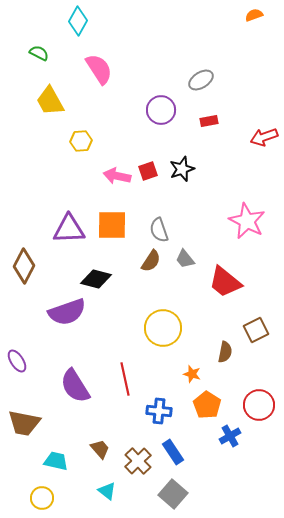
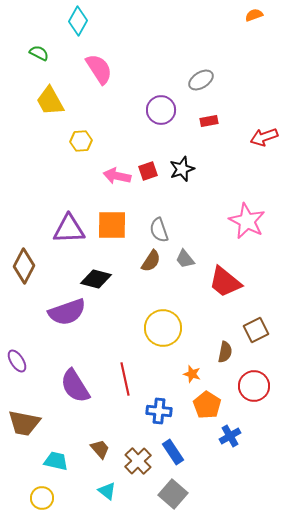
red circle at (259, 405): moved 5 px left, 19 px up
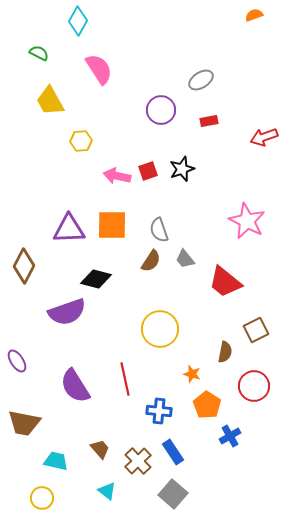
yellow circle at (163, 328): moved 3 px left, 1 px down
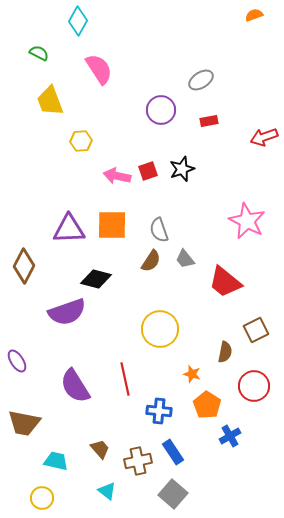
yellow trapezoid at (50, 101): rotated 8 degrees clockwise
brown cross at (138, 461): rotated 32 degrees clockwise
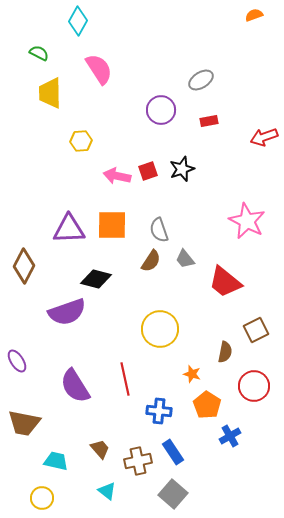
yellow trapezoid at (50, 101): moved 8 px up; rotated 20 degrees clockwise
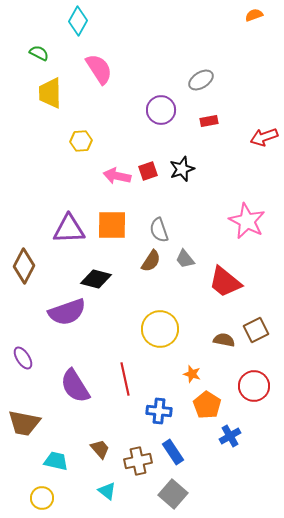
brown semicircle at (225, 352): moved 1 px left, 12 px up; rotated 90 degrees counterclockwise
purple ellipse at (17, 361): moved 6 px right, 3 px up
